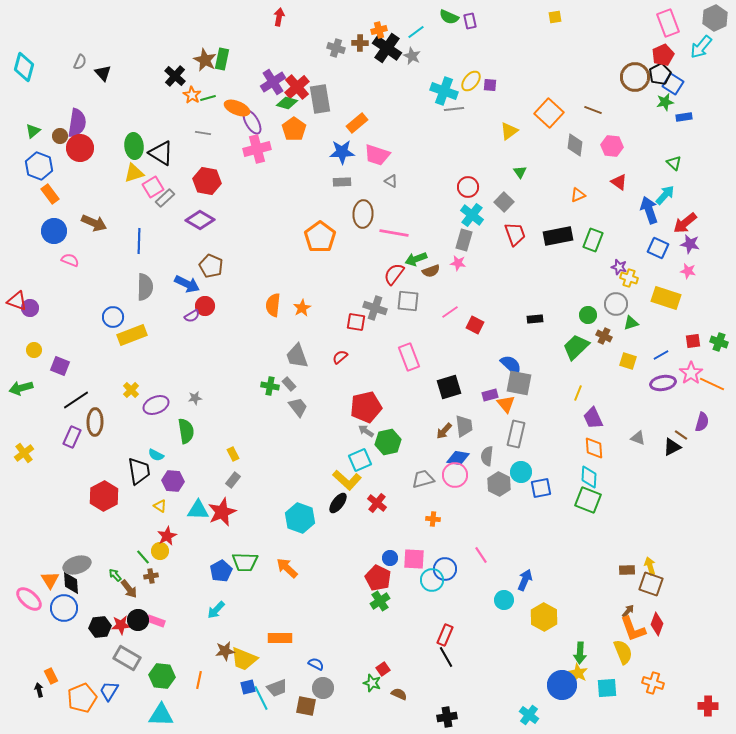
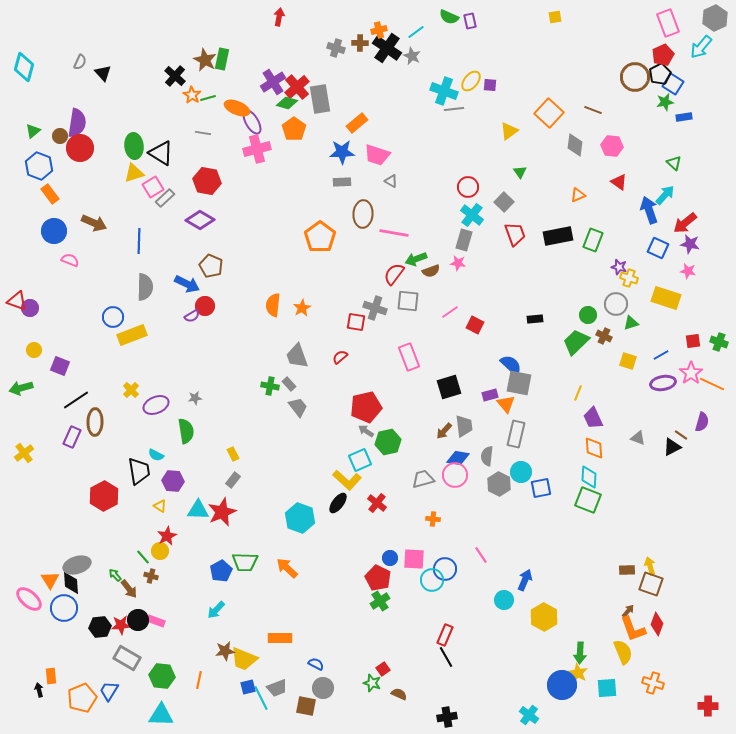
green trapezoid at (576, 347): moved 5 px up
brown cross at (151, 576): rotated 24 degrees clockwise
orange rectangle at (51, 676): rotated 21 degrees clockwise
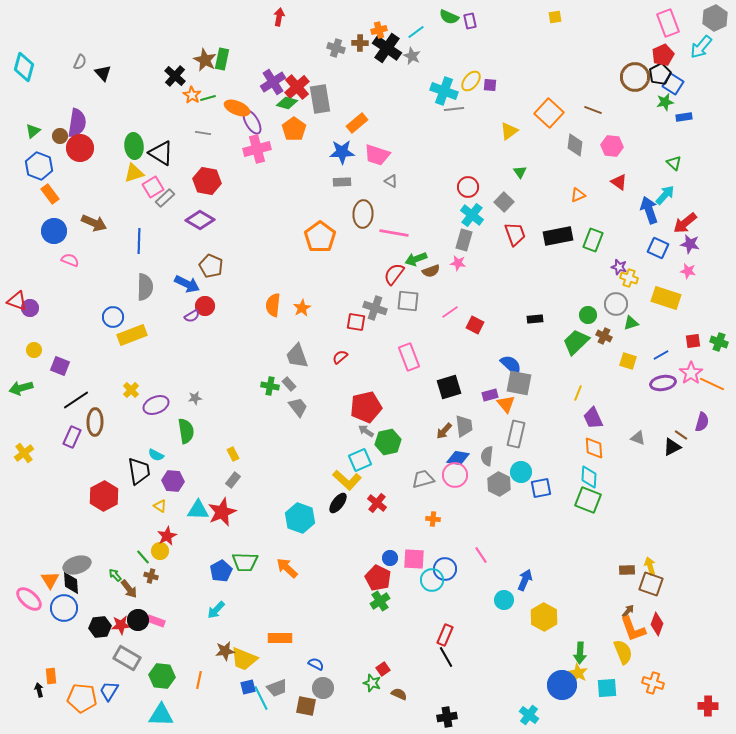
orange pentagon at (82, 698): rotated 28 degrees clockwise
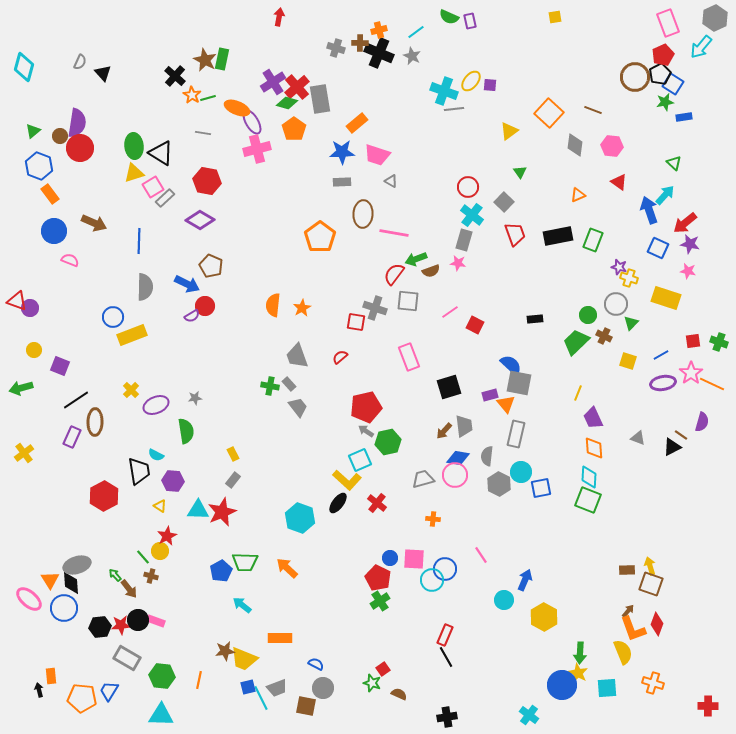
black cross at (387, 48): moved 8 px left, 5 px down; rotated 12 degrees counterclockwise
green triangle at (631, 323): rotated 28 degrees counterclockwise
cyan arrow at (216, 610): moved 26 px right, 5 px up; rotated 84 degrees clockwise
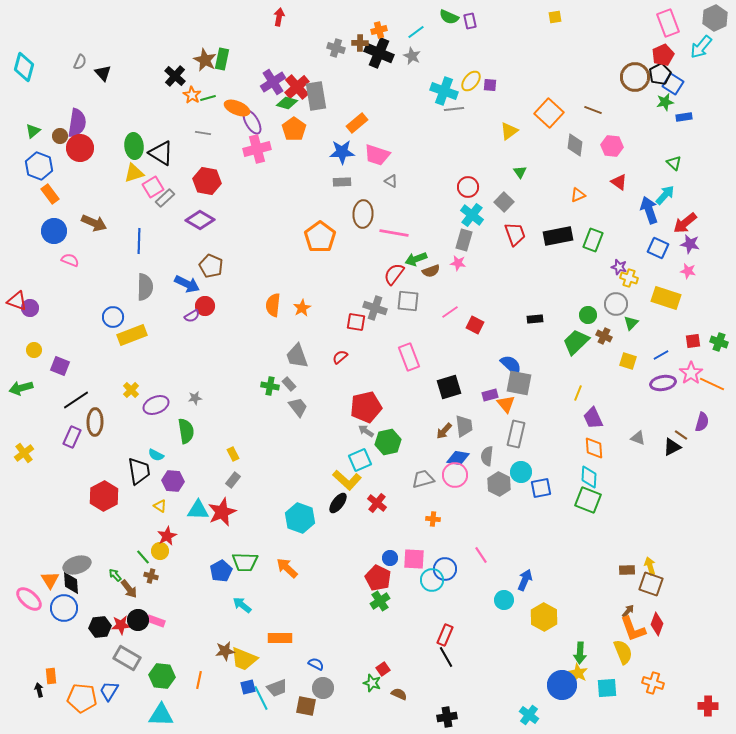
gray rectangle at (320, 99): moved 4 px left, 3 px up
